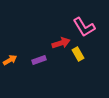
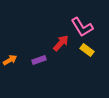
pink L-shape: moved 2 px left
red arrow: rotated 30 degrees counterclockwise
yellow rectangle: moved 9 px right, 4 px up; rotated 24 degrees counterclockwise
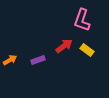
pink L-shape: moved 7 px up; rotated 50 degrees clockwise
red arrow: moved 3 px right, 3 px down; rotated 12 degrees clockwise
purple rectangle: moved 1 px left
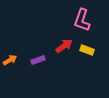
yellow rectangle: rotated 16 degrees counterclockwise
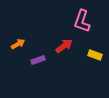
pink L-shape: moved 1 px down
yellow rectangle: moved 8 px right, 5 px down
orange arrow: moved 8 px right, 16 px up
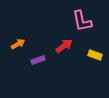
pink L-shape: rotated 30 degrees counterclockwise
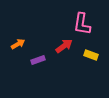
pink L-shape: moved 3 px down; rotated 20 degrees clockwise
yellow rectangle: moved 4 px left
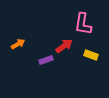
pink L-shape: moved 1 px right
purple rectangle: moved 8 px right
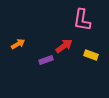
pink L-shape: moved 1 px left, 4 px up
